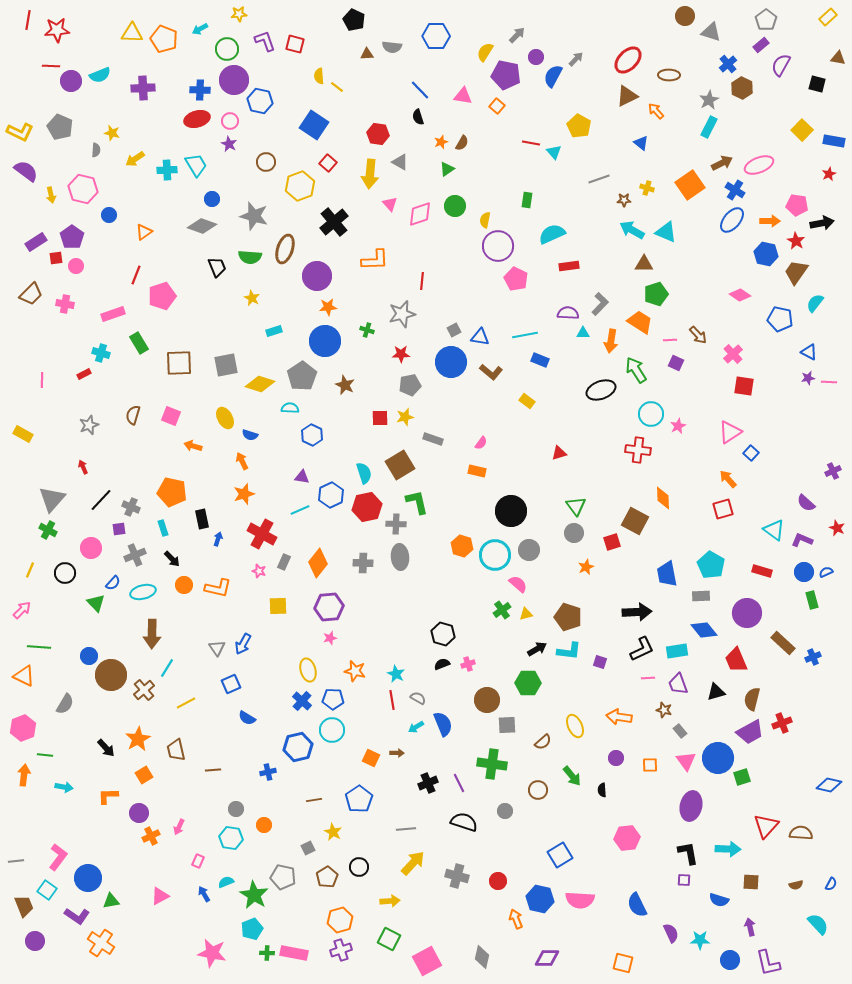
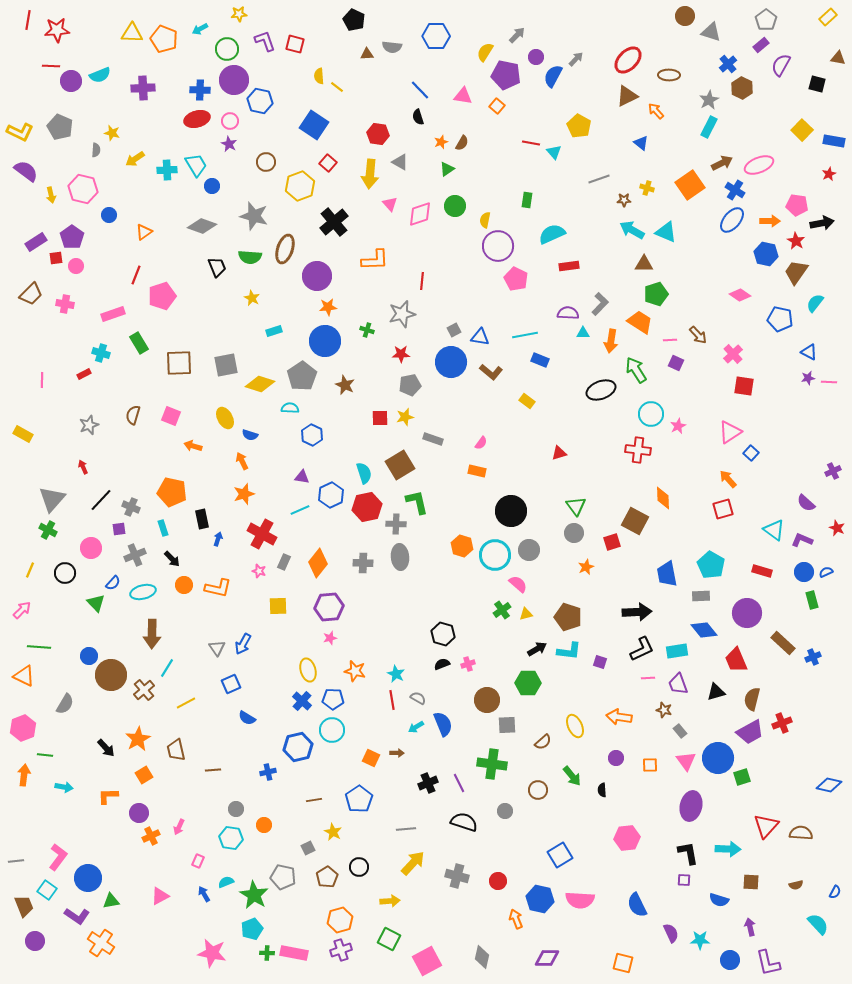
blue circle at (212, 199): moved 13 px up
blue semicircle at (831, 884): moved 4 px right, 8 px down
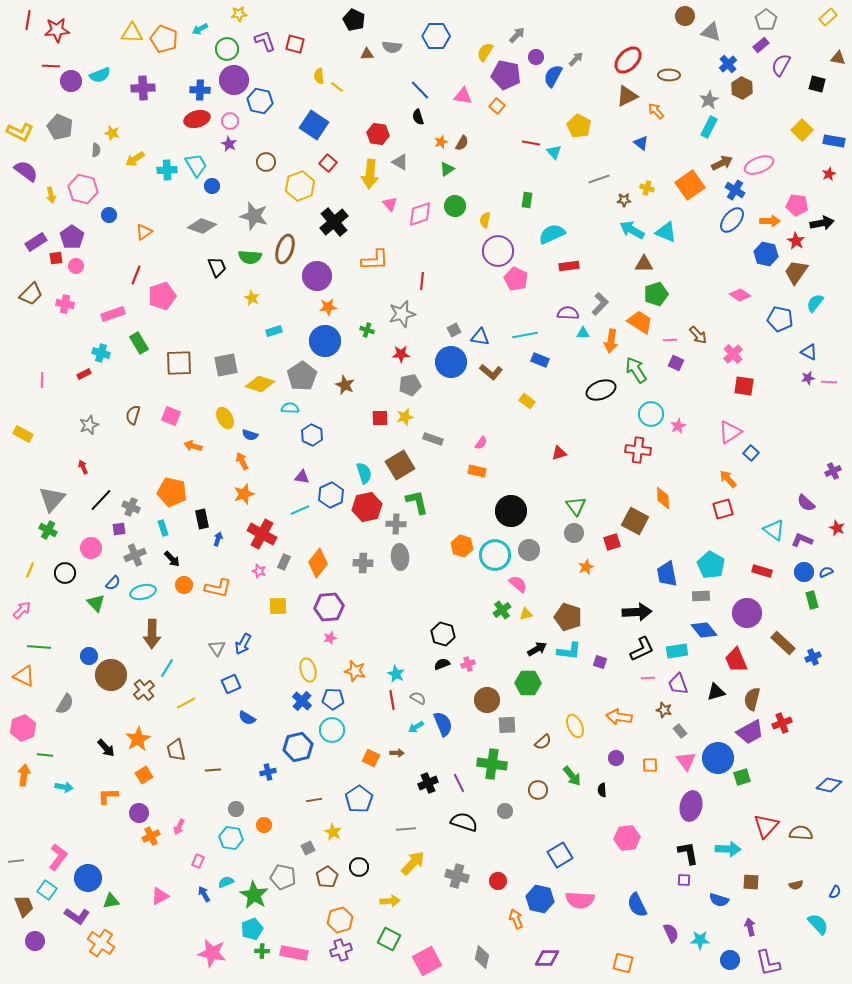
purple circle at (498, 246): moved 5 px down
green cross at (267, 953): moved 5 px left, 2 px up
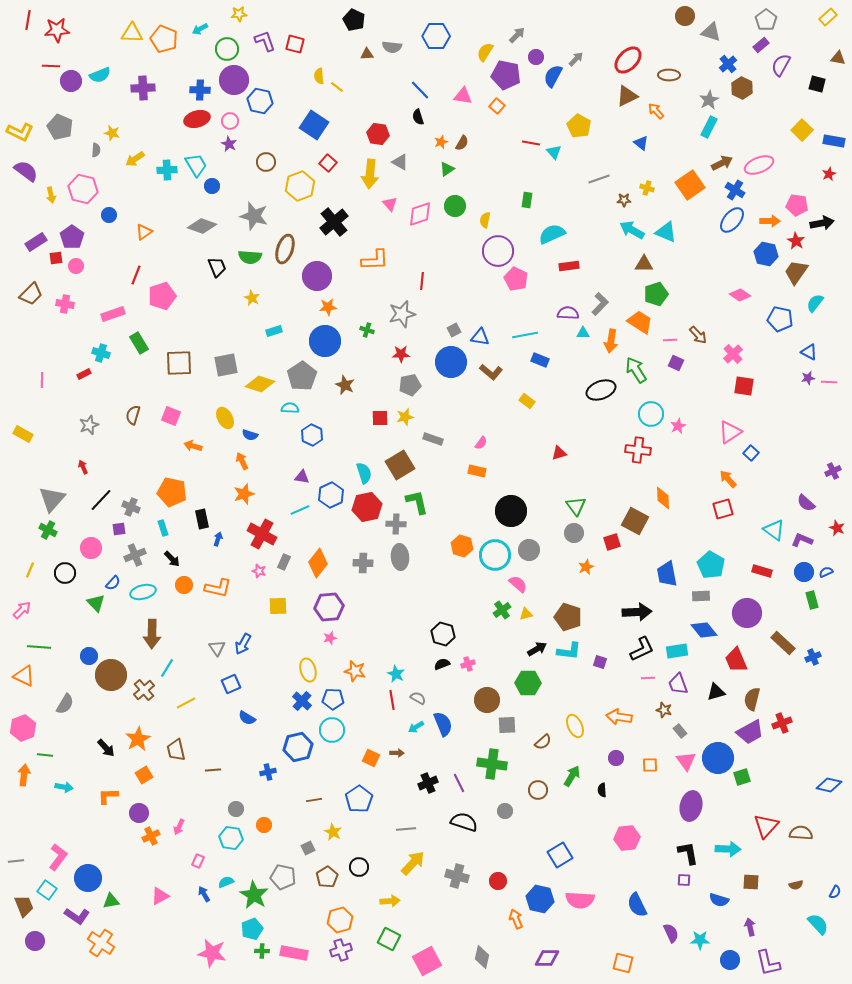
green arrow at (572, 776): rotated 110 degrees counterclockwise
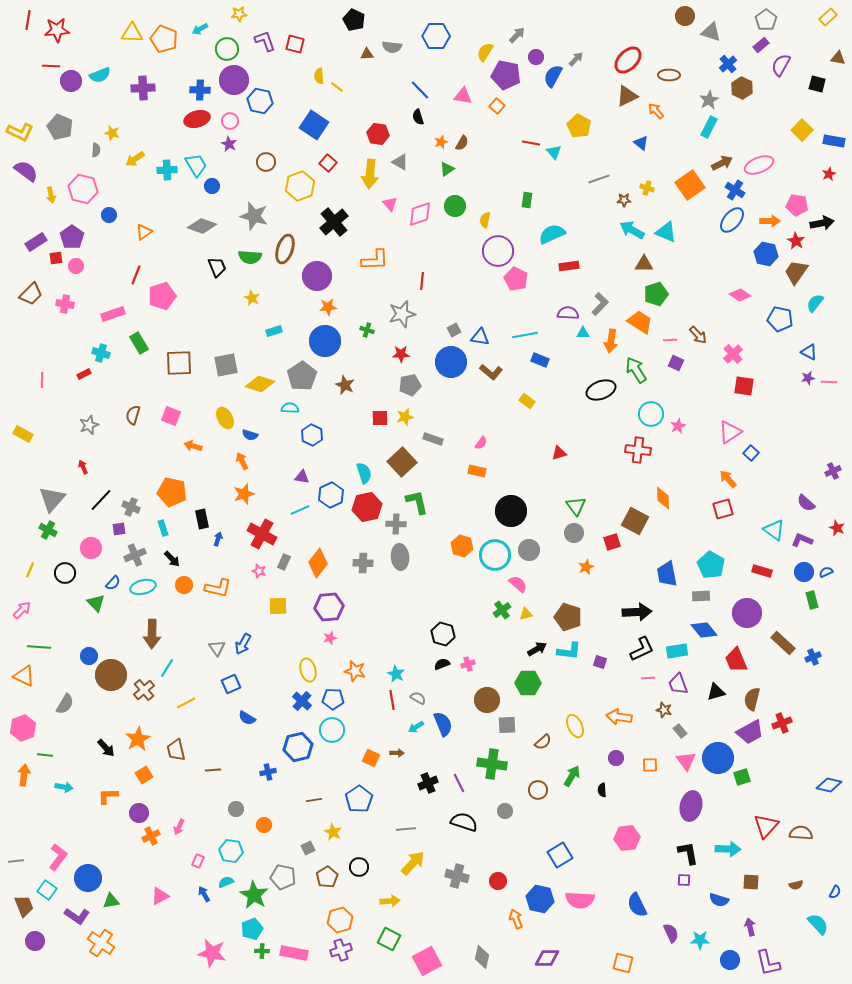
brown square at (400, 465): moved 2 px right, 3 px up; rotated 12 degrees counterclockwise
cyan ellipse at (143, 592): moved 5 px up
cyan hexagon at (231, 838): moved 13 px down
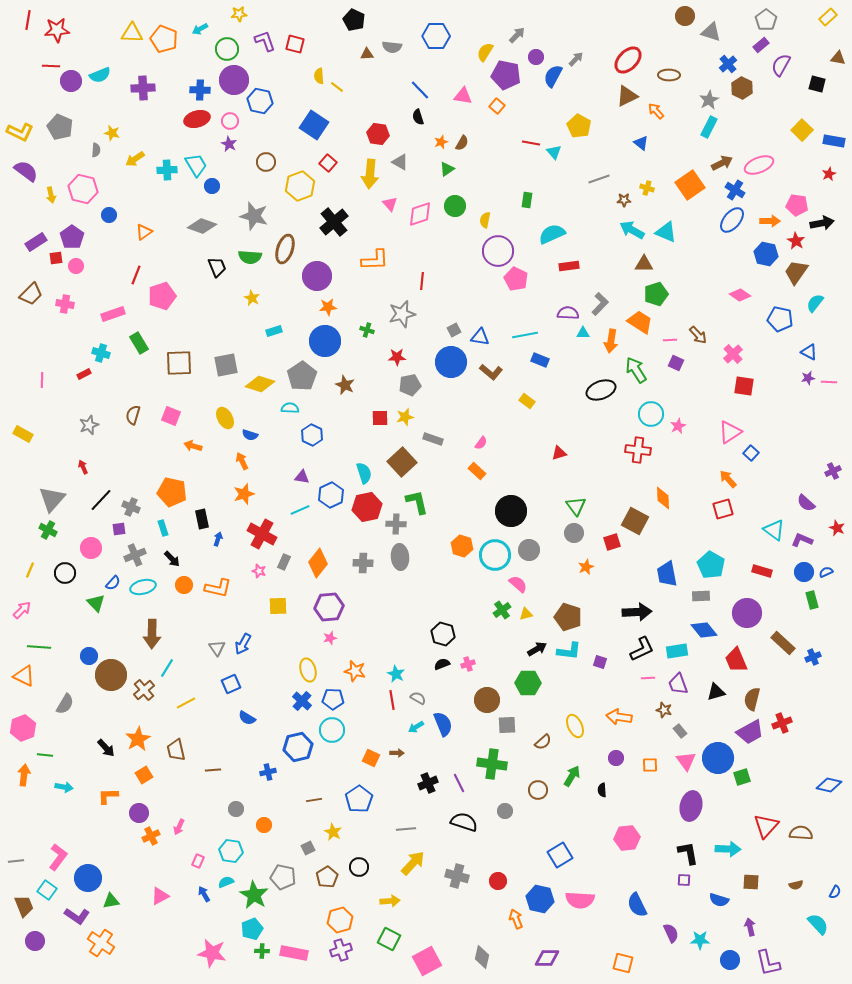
red star at (401, 354): moved 4 px left, 3 px down
orange rectangle at (477, 471): rotated 30 degrees clockwise
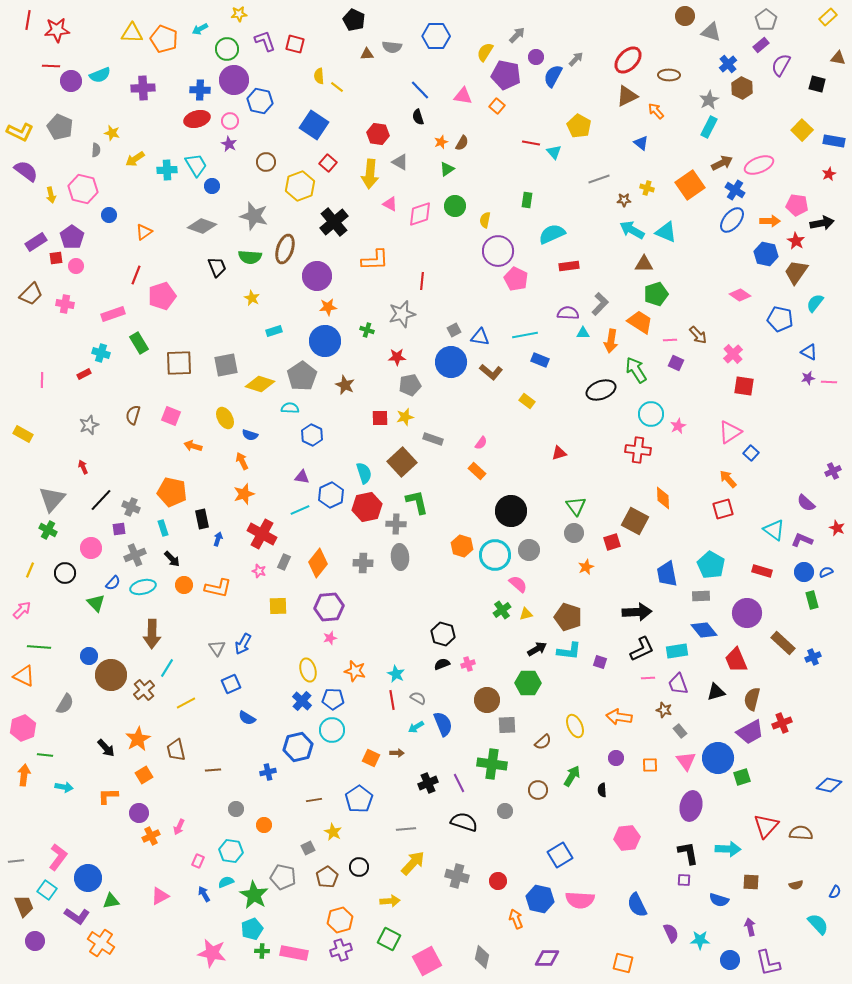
pink triangle at (390, 204): rotated 21 degrees counterclockwise
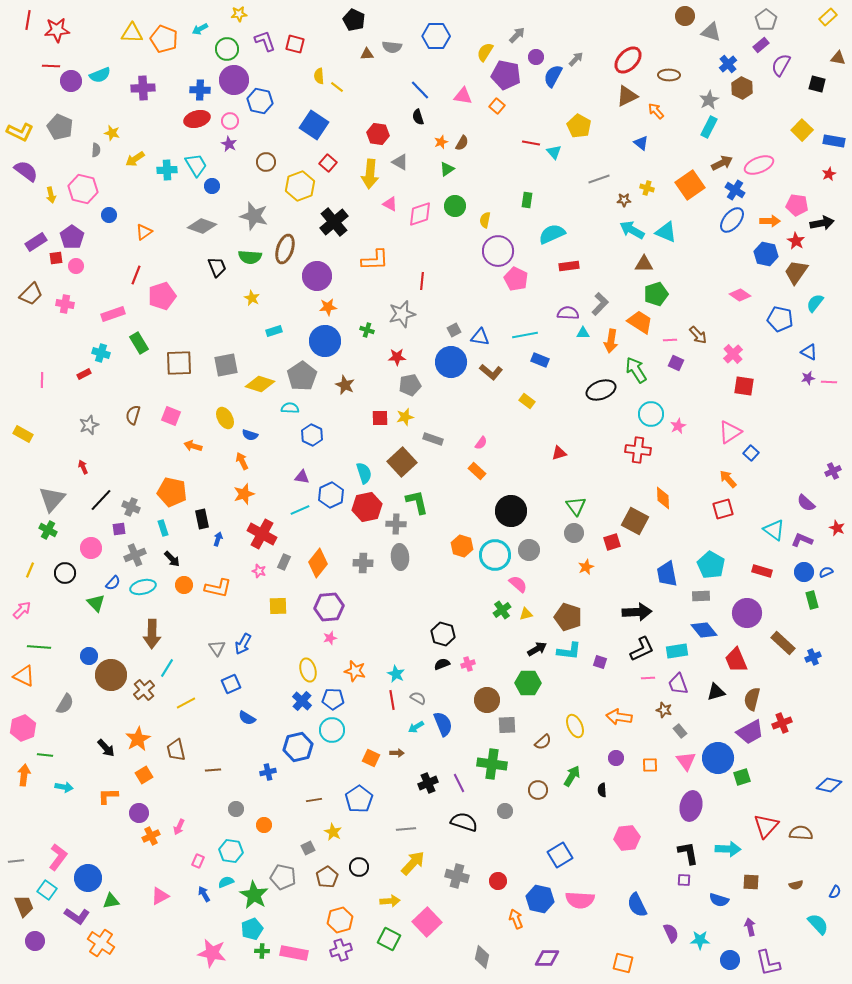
pink square at (427, 961): moved 39 px up; rotated 16 degrees counterclockwise
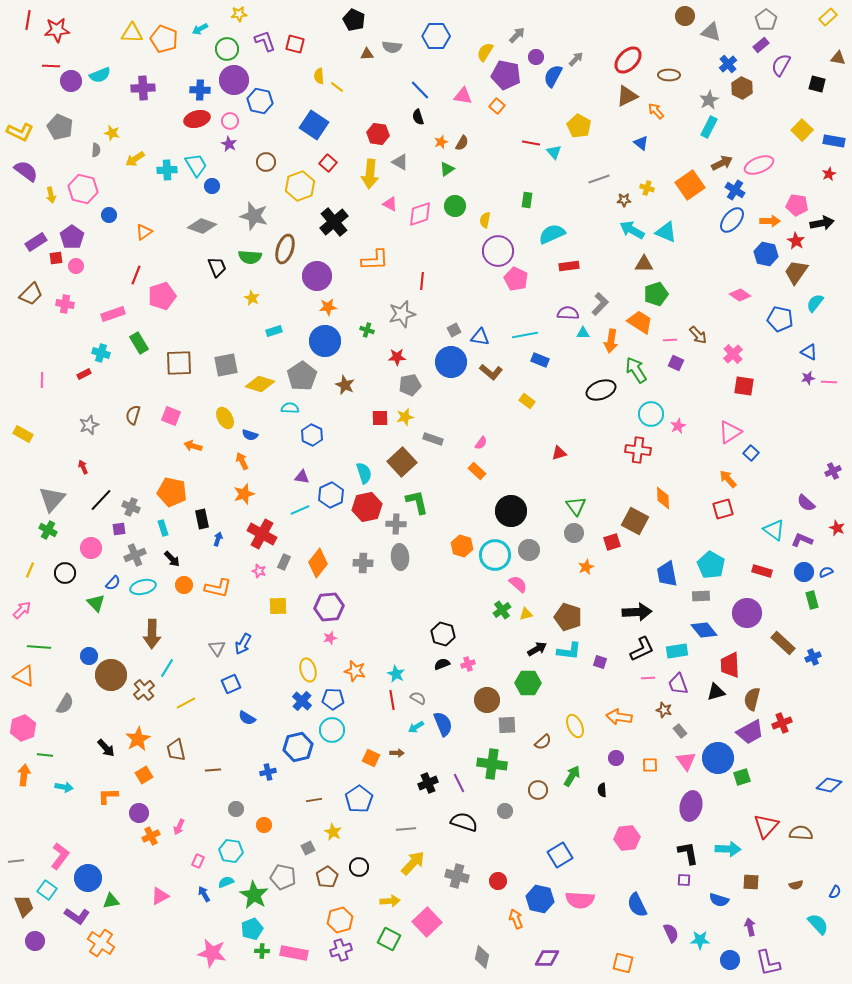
red trapezoid at (736, 660): moved 6 px left, 5 px down; rotated 20 degrees clockwise
pink L-shape at (58, 857): moved 2 px right, 1 px up
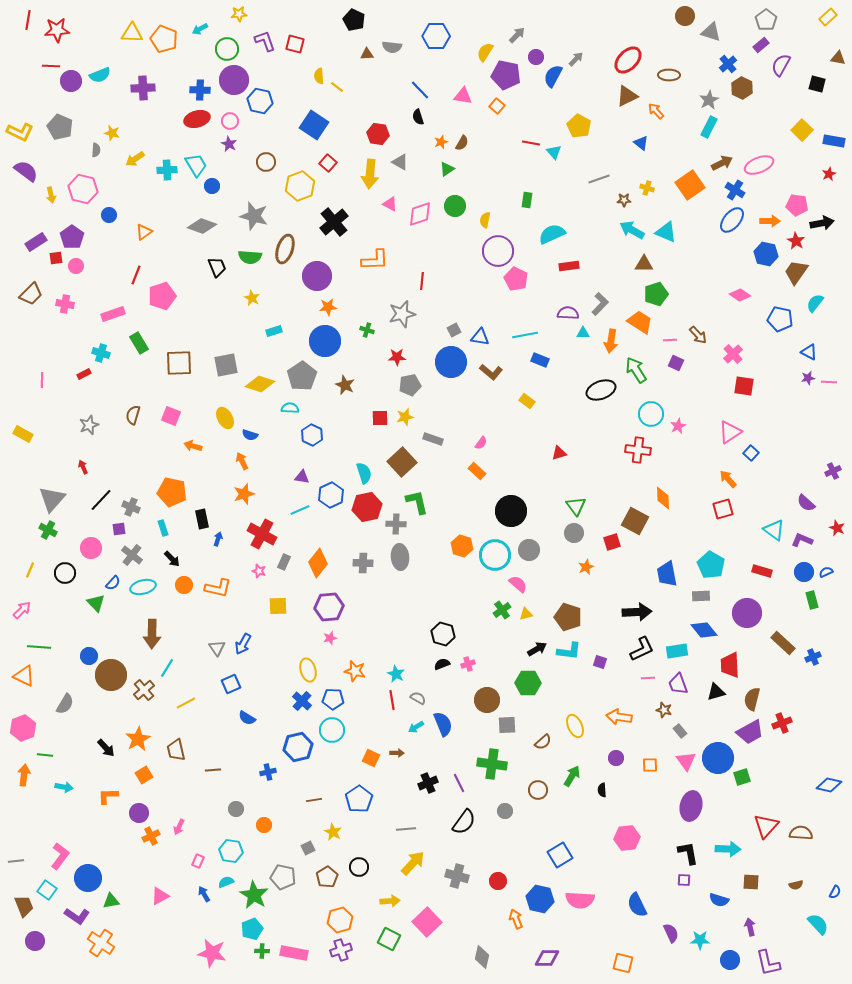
gray cross at (135, 555): moved 3 px left; rotated 30 degrees counterclockwise
black semicircle at (464, 822): rotated 108 degrees clockwise
